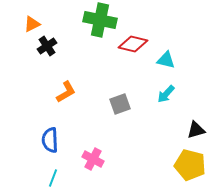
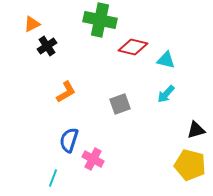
red diamond: moved 3 px down
blue semicircle: moved 19 px right; rotated 20 degrees clockwise
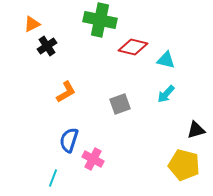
yellow pentagon: moved 6 px left
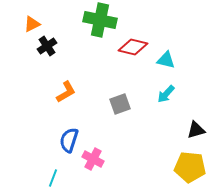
yellow pentagon: moved 6 px right, 2 px down; rotated 8 degrees counterclockwise
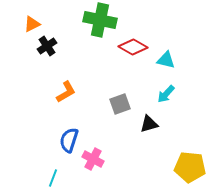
red diamond: rotated 16 degrees clockwise
black triangle: moved 47 px left, 6 px up
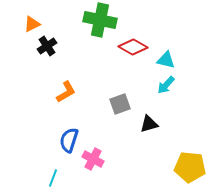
cyan arrow: moved 9 px up
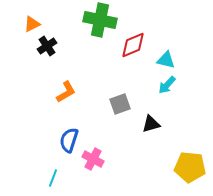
red diamond: moved 2 px up; rotated 52 degrees counterclockwise
cyan arrow: moved 1 px right
black triangle: moved 2 px right
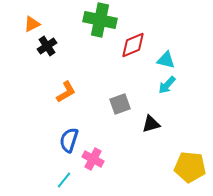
cyan line: moved 11 px right, 2 px down; rotated 18 degrees clockwise
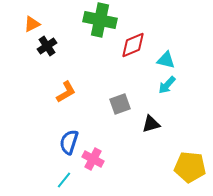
blue semicircle: moved 2 px down
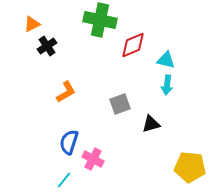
cyan arrow: rotated 36 degrees counterclockwise
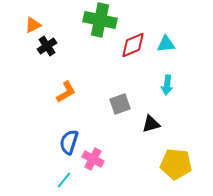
orange triangle: moved 1 px right, 1 px down
cyan triangle: moved 16 px up; rotated 18 degrees counterclockwise
yellow pentagon: moved 14 px left, 3 px up
